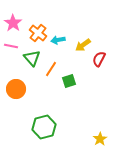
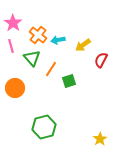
orange cross: moved 2 px down
pink line: rotated 64 degrees clockwise
red semicircle: moved 2 px right, 1 px down
orange circle: moved 1 px left, 1 px up
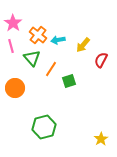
yellow arrow: rotated 14 degrees counterclockwise
yellow star: moved 1 px right
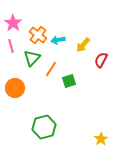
green triangle: rotated 24 degrees clockwise
